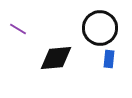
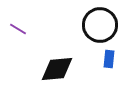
black circle: moved 3 px up
black diamond: moved 1 px right, 11 px down
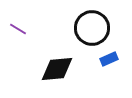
black circle: moved 8 px left, 3 px down
blue rectangle: rotated 60 degrees clockwise
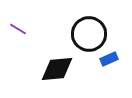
black circle: moved 3 px left, 6 px down
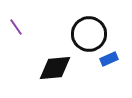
purple line: moved 2 px left, 2 px up; rotated 24 degrees clockwise
black diamond: moved 2 px left, 1 px up
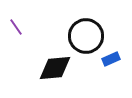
black circle: moved 3 px left, 2 px down
blue rectangle: moved 2 px right
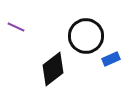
purple line: rotated 30 degrees counterclockwise
black diamond: moved 2 px left, 1 px down; rotated 32 degrees counterclockwise
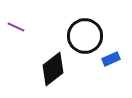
black circle: moved 1 px left
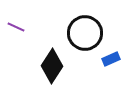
black circle: moved 3 px up
black diamond: moved 1 px left, 3 px up; rotated 20 degrees counterclockwise
